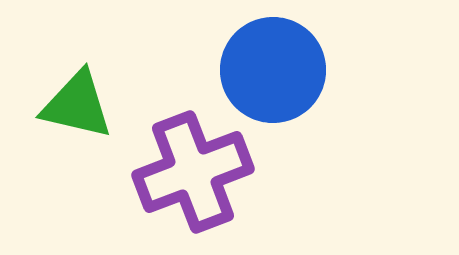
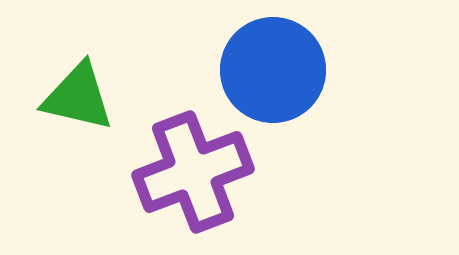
green triangle: moved 1 px right, 8 px up
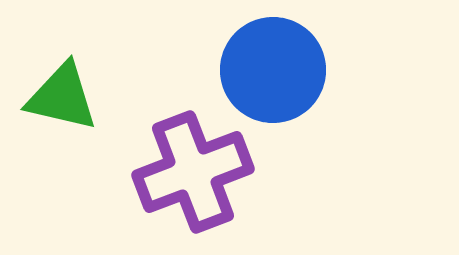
green triangle: moved 16 px left
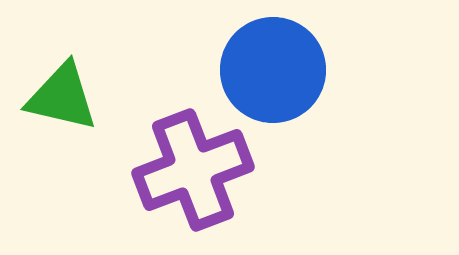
purple cross: moved 2 px up
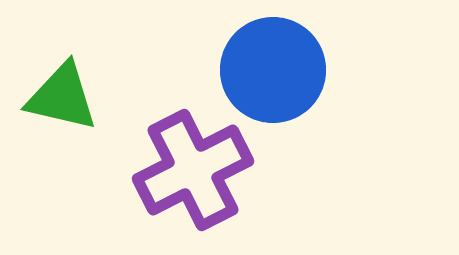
purple cross: rotated 6 degrees counterclockwise
